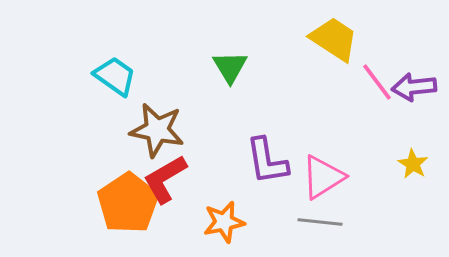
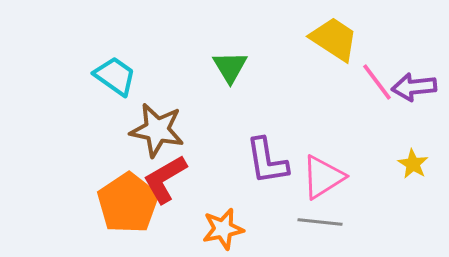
orange star: moved 1 px left, 7 px down
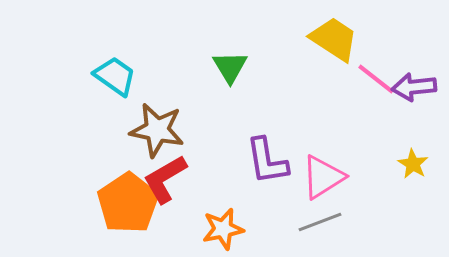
pink line: moved 1 px left, 3 px up; rotated 15 degrees counterclockwise
gray line: rotated 27 degrees counterclockwise
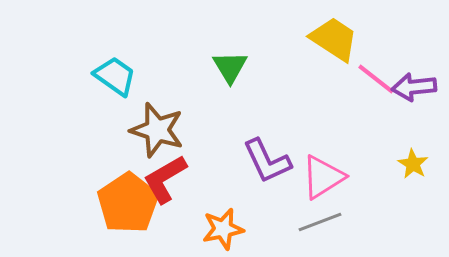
brown star: rotated 6 degrees clockwise
purple L-shape: rotated 16 degrees counterclockwise
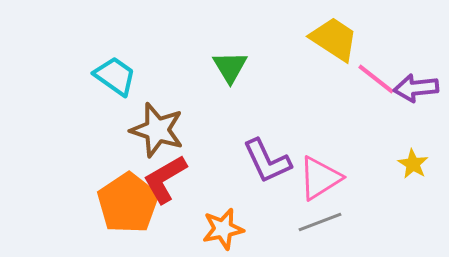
purple arrow: moved 2 px right, 1 px down
pink triangle: moved 3 px left, 1 px down
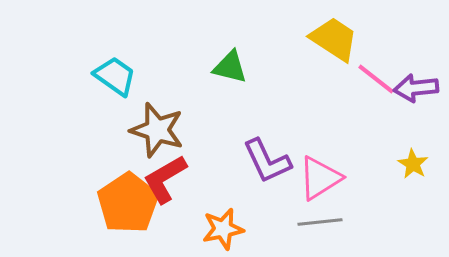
green triangle: rotated 45 degrees counterclockwise
gray line: rotated 15 degrees clockwise
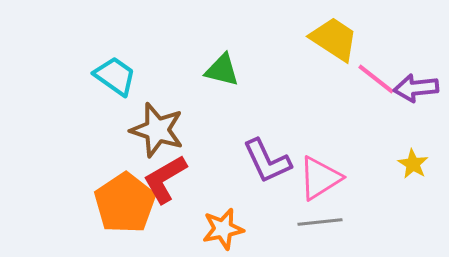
green triangle: moved 8 px left, 3 px down
orange pentagon: moved 3 px left
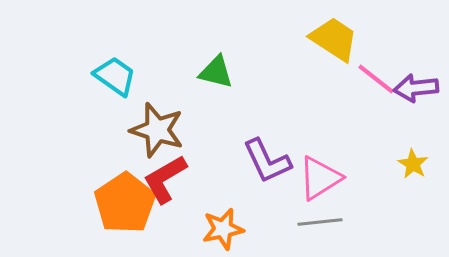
green triangle: moved 6 px left, 2 px down
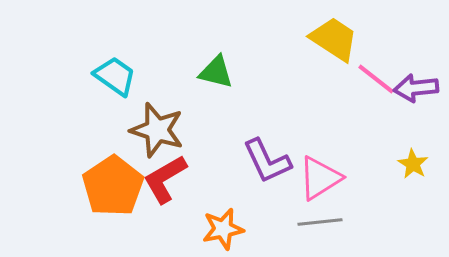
orange pentagon: moved 12 px left, 17 px up
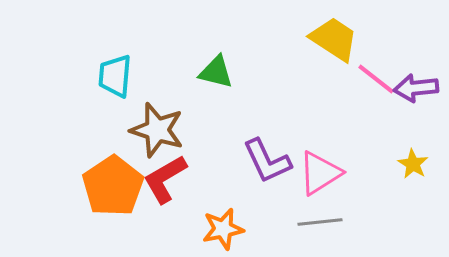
cyan trapezoid: rotated 120 degrees counterclockwise
pink triangle: moved 5 px up
